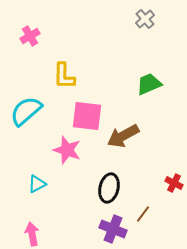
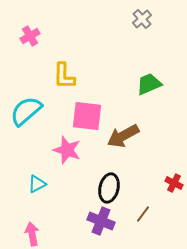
gray cross: moved 3 px left
purple cross: moved 12 px left, 8 px up
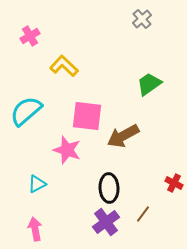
yellow L-shape: moved 10 px up; rotated 132 degrees clockwise
green trapezoid: rotated 12 degrees counterclockwise
black ellipse: rotated 16 degrees counterclockwise
purple cross: moved 5 px right, 1 px down; rotated 32 degrees clockwise
pink arrow: moved 3 px right, 5 px up
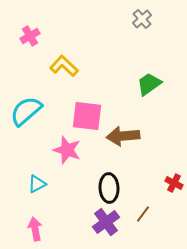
brown arrow: rotated 24 degrees clockwise
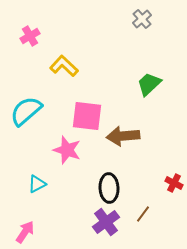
green trapezoid: rotated 8 degrees counterclockwise
pink arrow: moved 10 px left, 3 px down; rotated 45 degrees clockwise
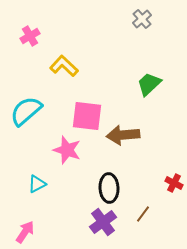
brown arrow: moved 1 px up
purple cross: moved 3 px left
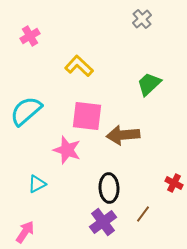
yellow L-shape: moved 15 px right
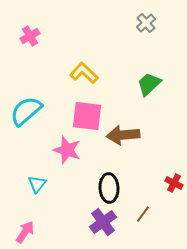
gray cross: moved 4 px right, 4 px down
yellow L-shape: moved 5 px right, 7 px down
cyan triangle: rotated 24 degrees counterclockwise
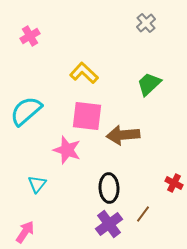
purple cross: moved 6 px right, 2 px down
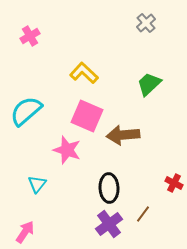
pink square: rotated 16 degrees clockwise
